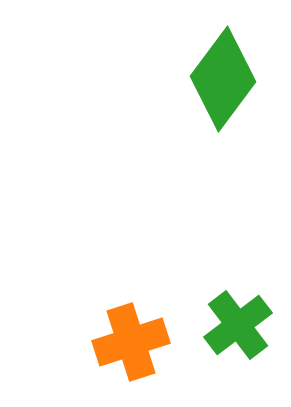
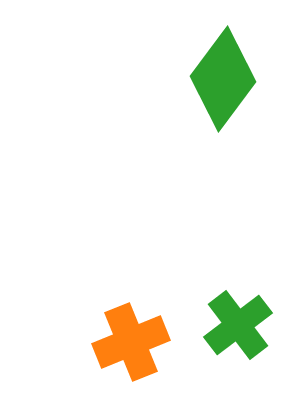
orange cross: rotated 4 degrees counterclockwise
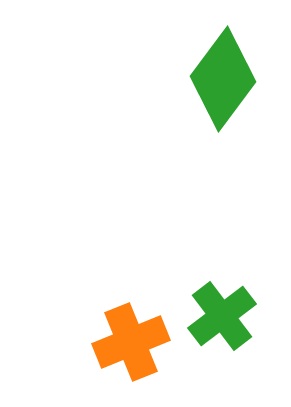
green cross: moved 16 px left, 9 px up
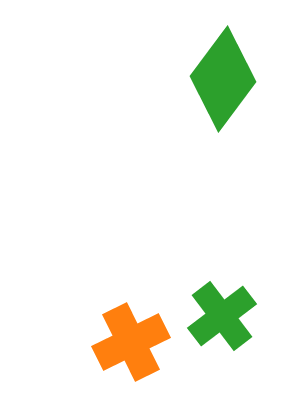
orange cross: rotated 4 degrees counterclockwise
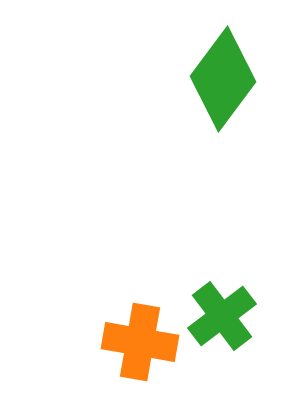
orange cross: moved 9 px right; rotated 36 degrees clockwise
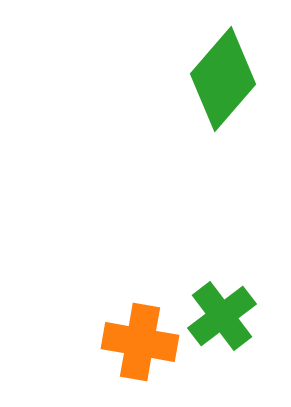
green diamond: rotated 4 degrees clockwise
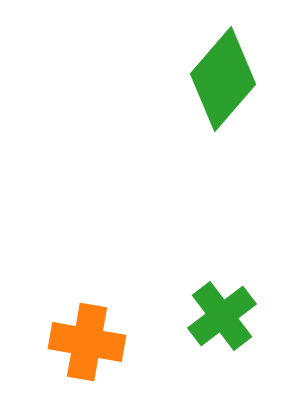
orange cross: moved 53 px left
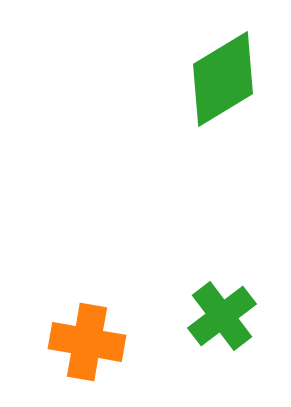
green diamond: rotated 18 degrees clockwise
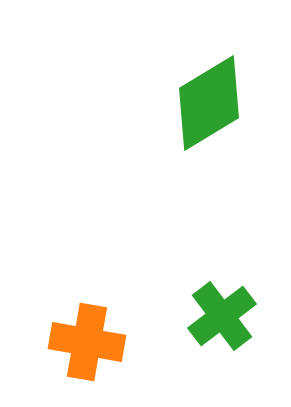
green diamond: moved 14 px left, 24 px down
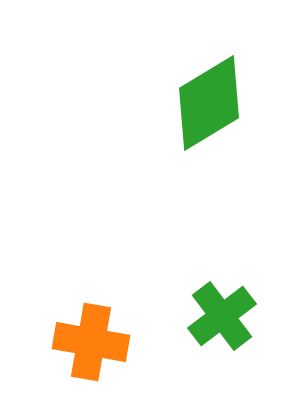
orange cross: moved 4 px right
